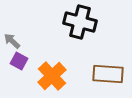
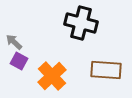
black cross: moved 1 px right, 1 px down
gray arrow: moved 2 px right, 1 px down
brown rectangle: moved 2 px left, 4 px up
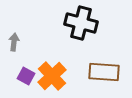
gray arrow: rotated 54 degrees clockwise
purple square: moved 7 px right, 15 px down
brown rectangle: moved 2 px left, 2 px down
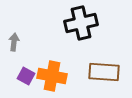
black cross: rotated 28 degrees counterclockwise
orange cross: rotated 36 degrees counterclockwise
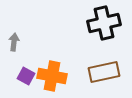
black cross: moved 23 px right
brown rectangle: rotated 16 degrees counterclockwise
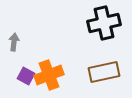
orange cross: moved 3 px left, 1 px up; rotated 32 degrees counterclockwise
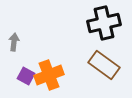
brown rectangle: moved 7 px up; rotated 48 degrees clockwise
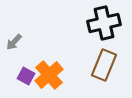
gray arrow: rotated 144 degrees counterclockwise
brown rectangle: rotated 76 degrees clockwise
orange cross: rotated 20 degrees counterclockwise
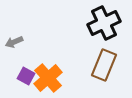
black cross: rotated 12 degrees counterclockwise
gray arrow: rotated 24 degrees clockwise
orange cross: moved 1 px left, 3 px down
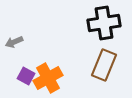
black cross: rotated 16 degrees clockwise
orange cross: rotated 12 degrees clockwise
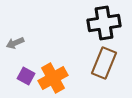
gray arrow: moved 1 px right, 1 px down
brown rectangle: moved 2 px up
orange cross: moved 5 px right
